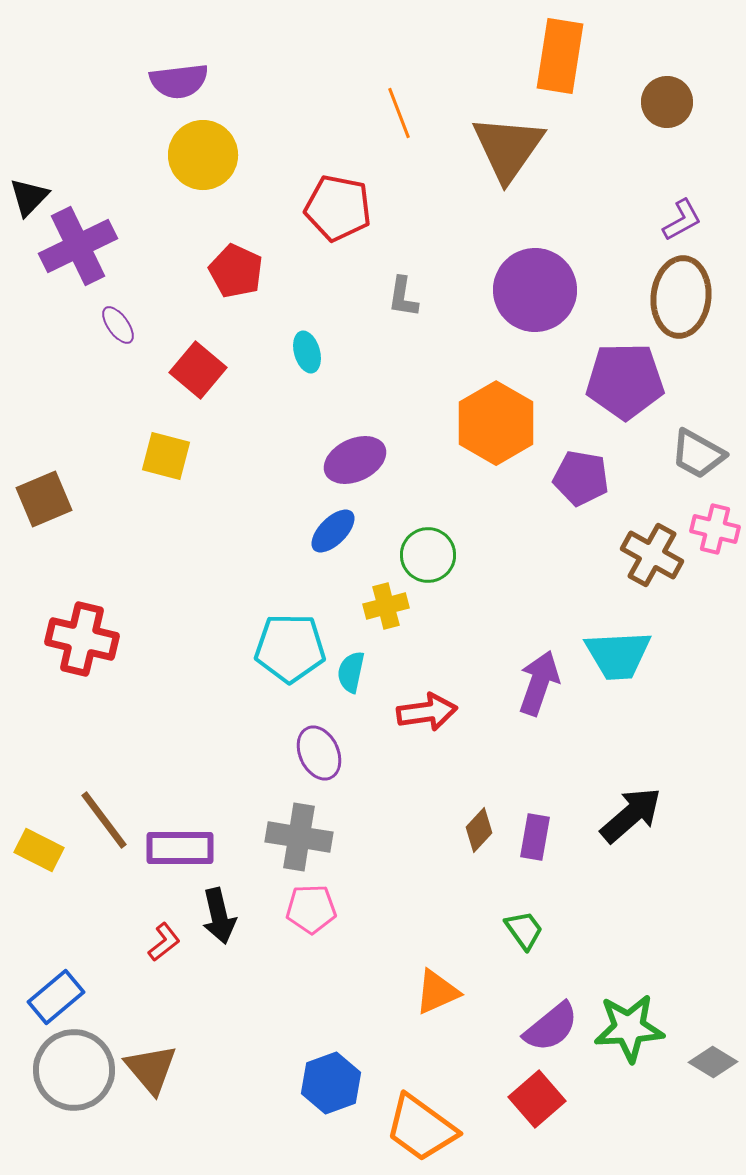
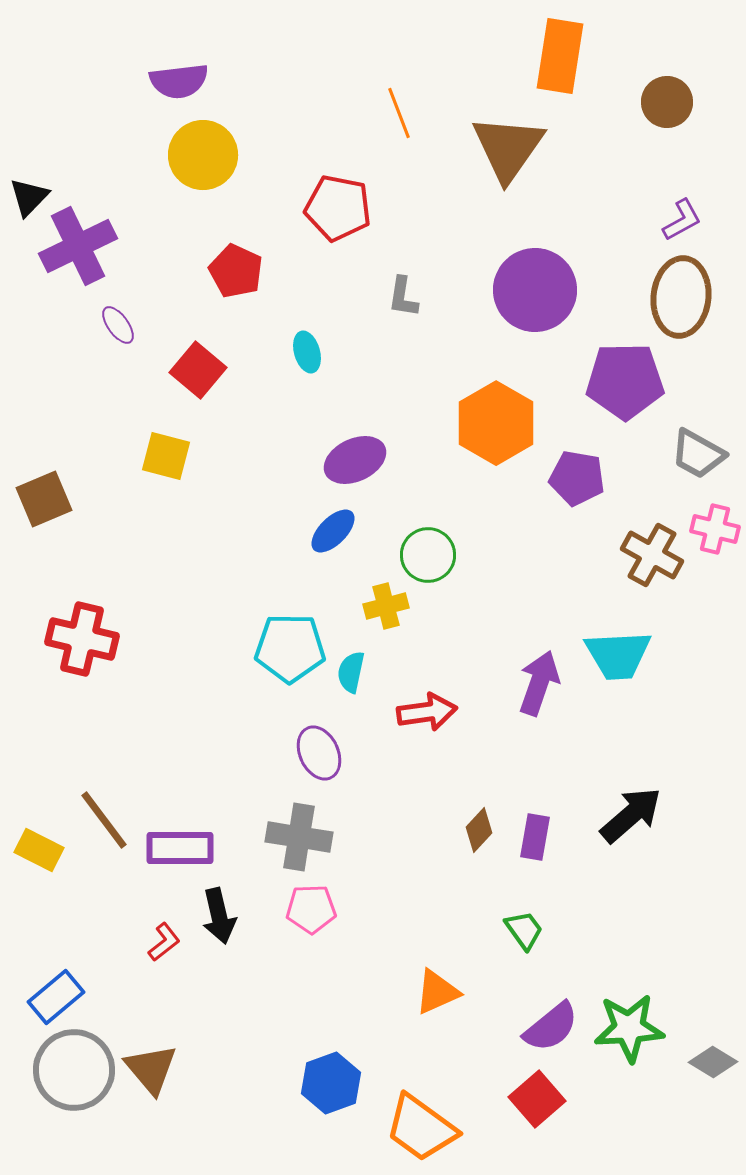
purple pentagon at (581, 478): moved 4 px left
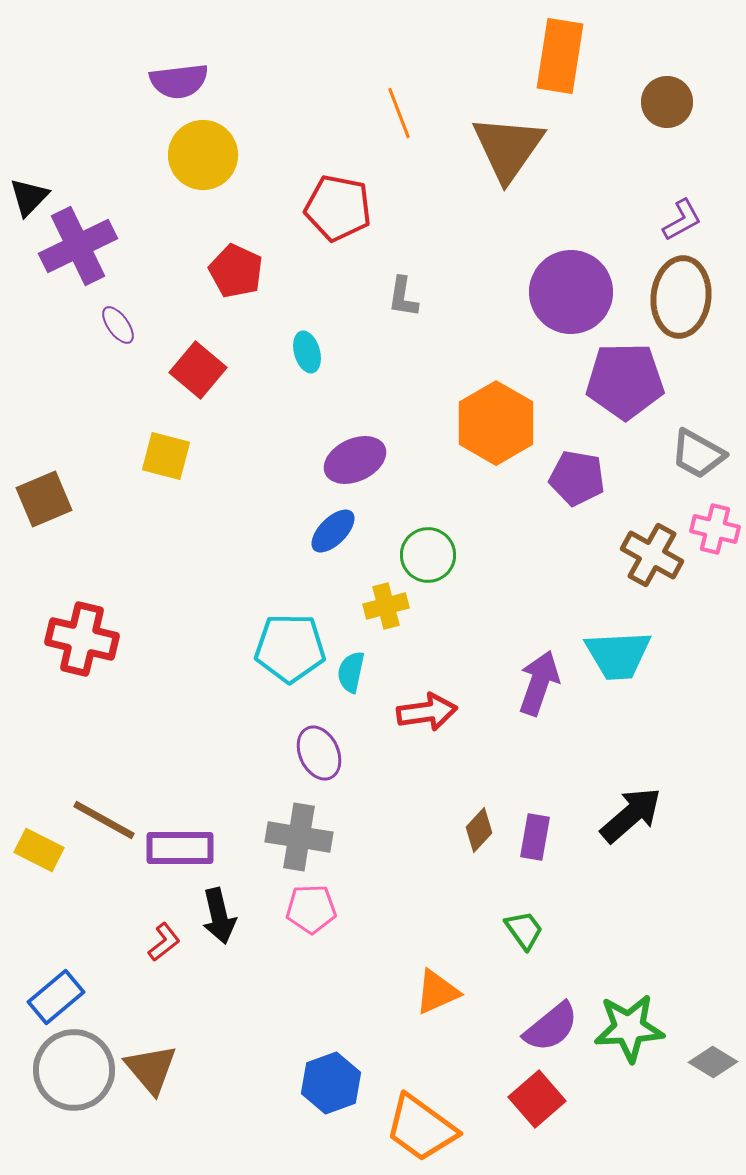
purple circle at (535, 290): moved 36 px right, 2 px down
brown line at (104, 820): rotated 24 degrees counterclockwise
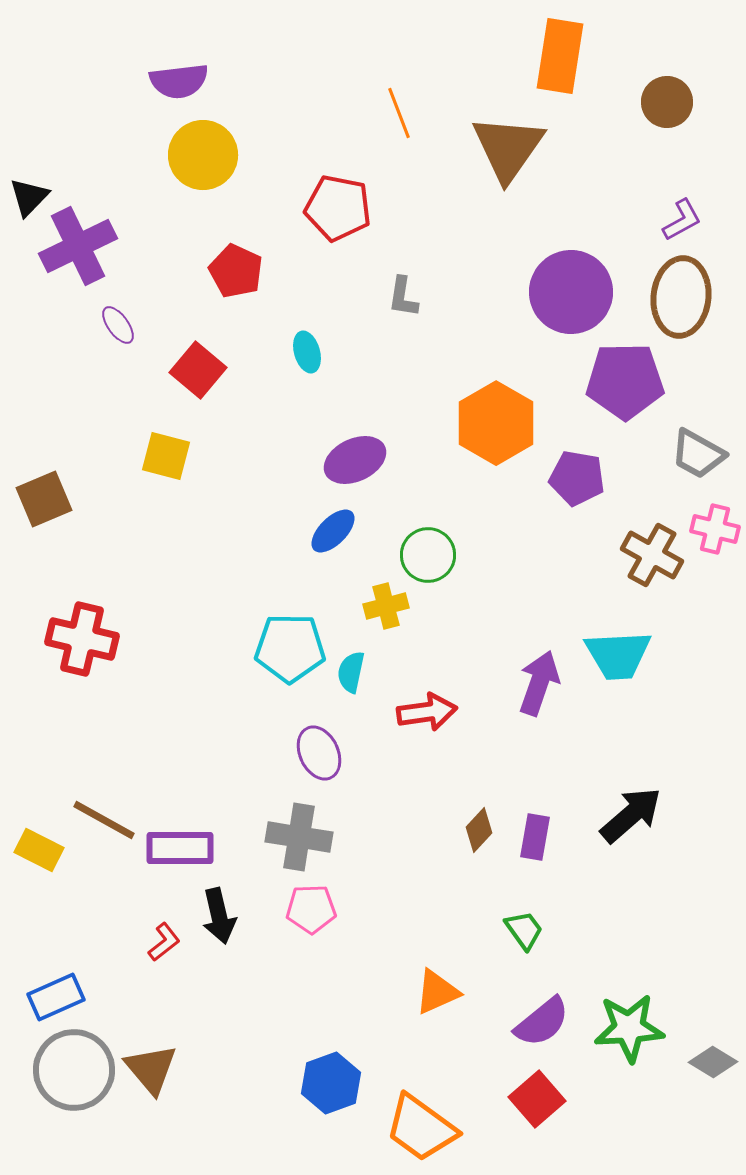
blue rectangle at (56, 997): rotated 16 degrees clockwise
purple semicircle at (551, 1027): moved 9 px left, 5 px up
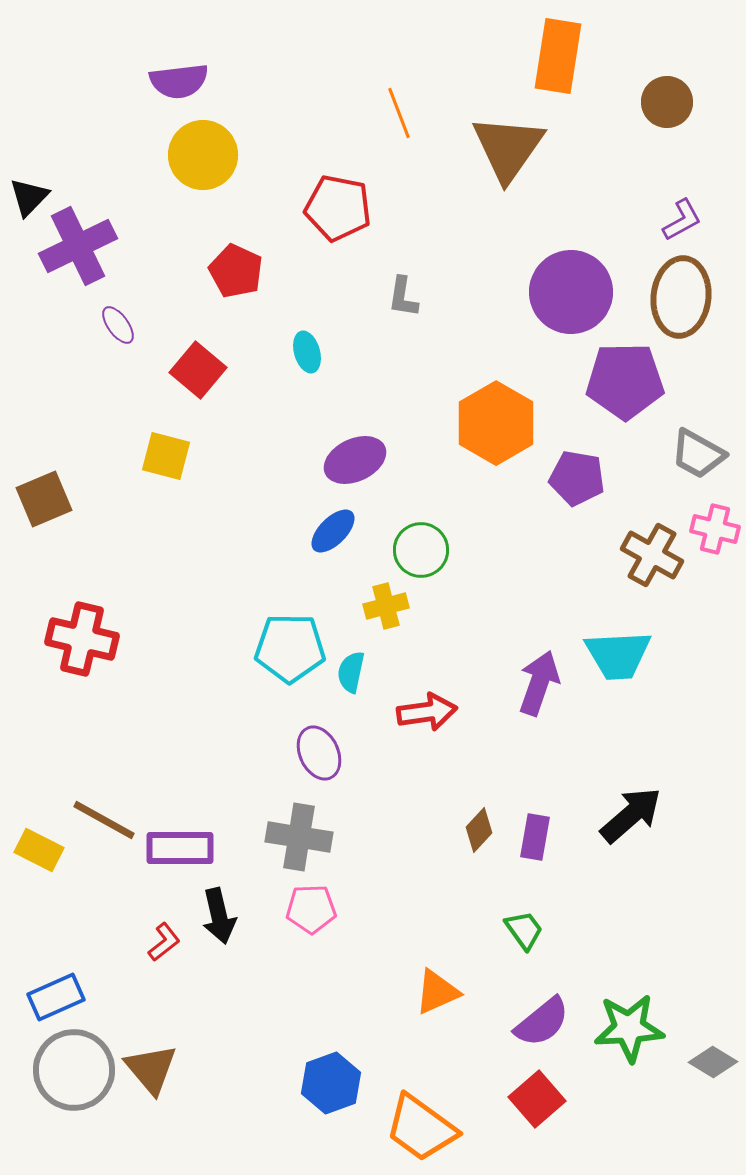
orange rectangle at (560, 56): moved 2 px left
green circle at (428, 555): moved 7 px left, 5 px up
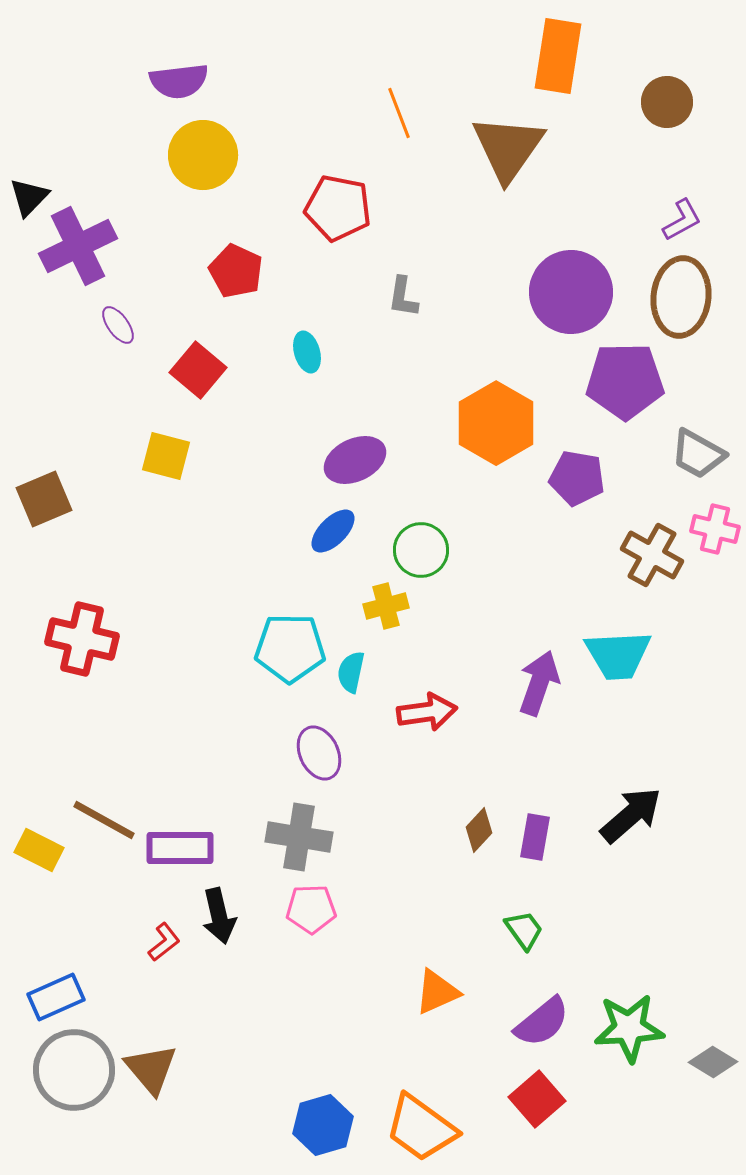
blue hexagon at (331, 1083): moved 8 px left, 42 px down; rotated 4 degrees clockwise
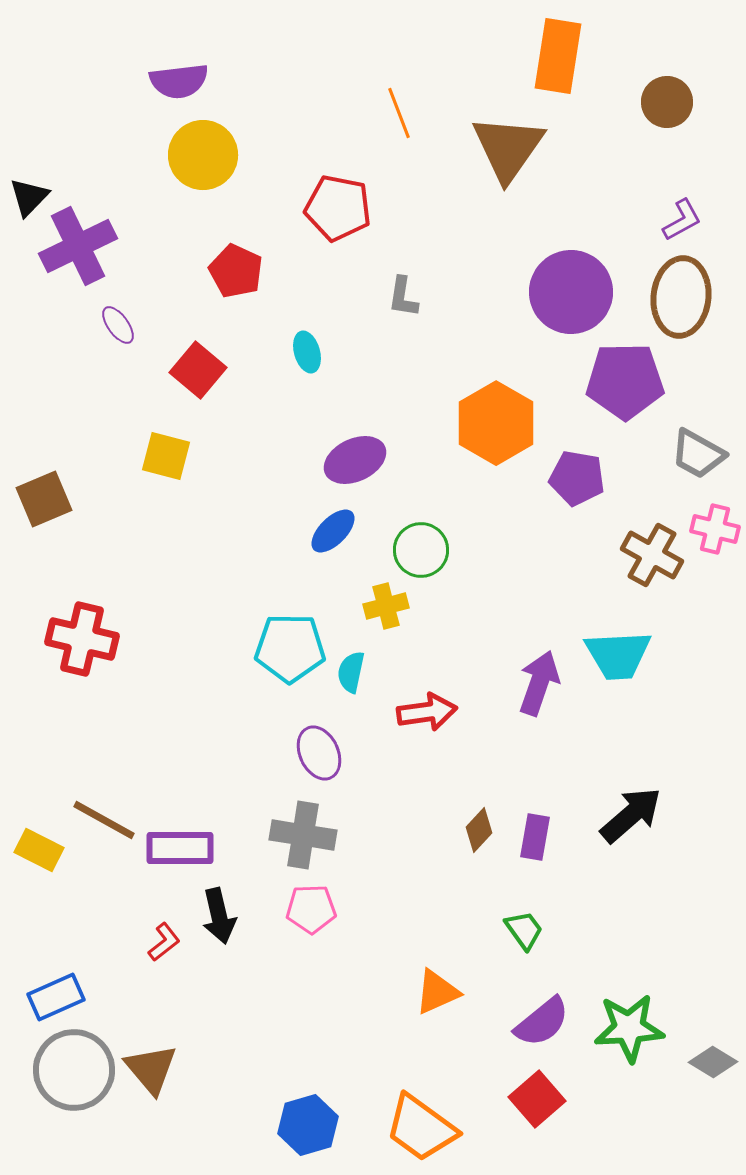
gray cross at (299, 837): moved 4 px right, 2 px up
blue hexagon at (323, 1125): moved 15 px left
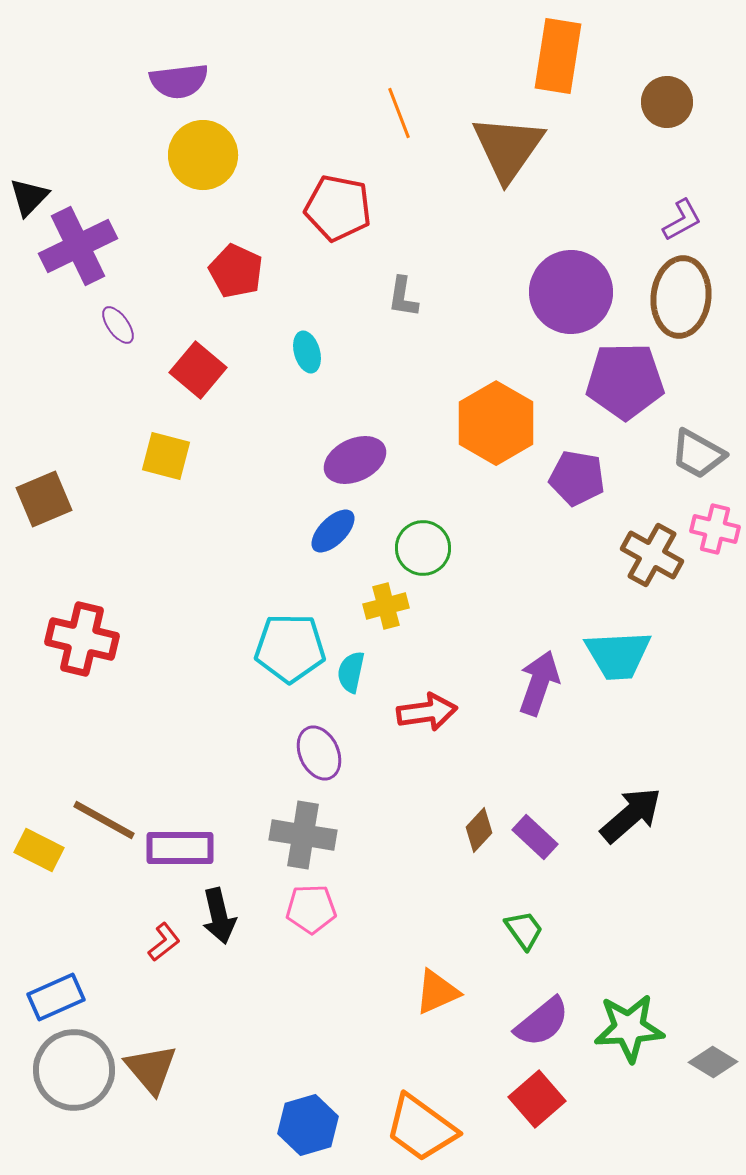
green circle at (421, 550): moved 2 px right, 2 px up
purple rectangle at (535, 837): rotated 57 degrees counterclockwise
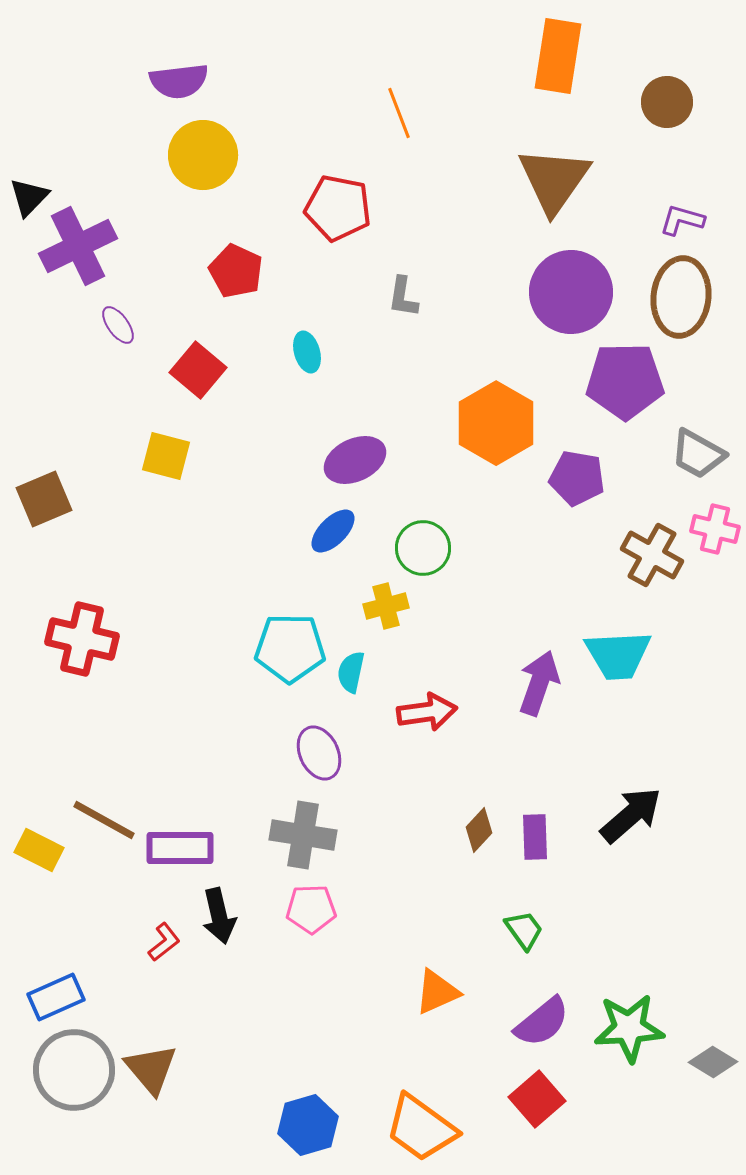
brown triangle at (508, 148): moved 46 px right, 32 px down
purple L-shape at (682, 220): rotated 135 degrees counterclockwise
purple rectangle at (535, 837): rotated 45 degrees clockwise
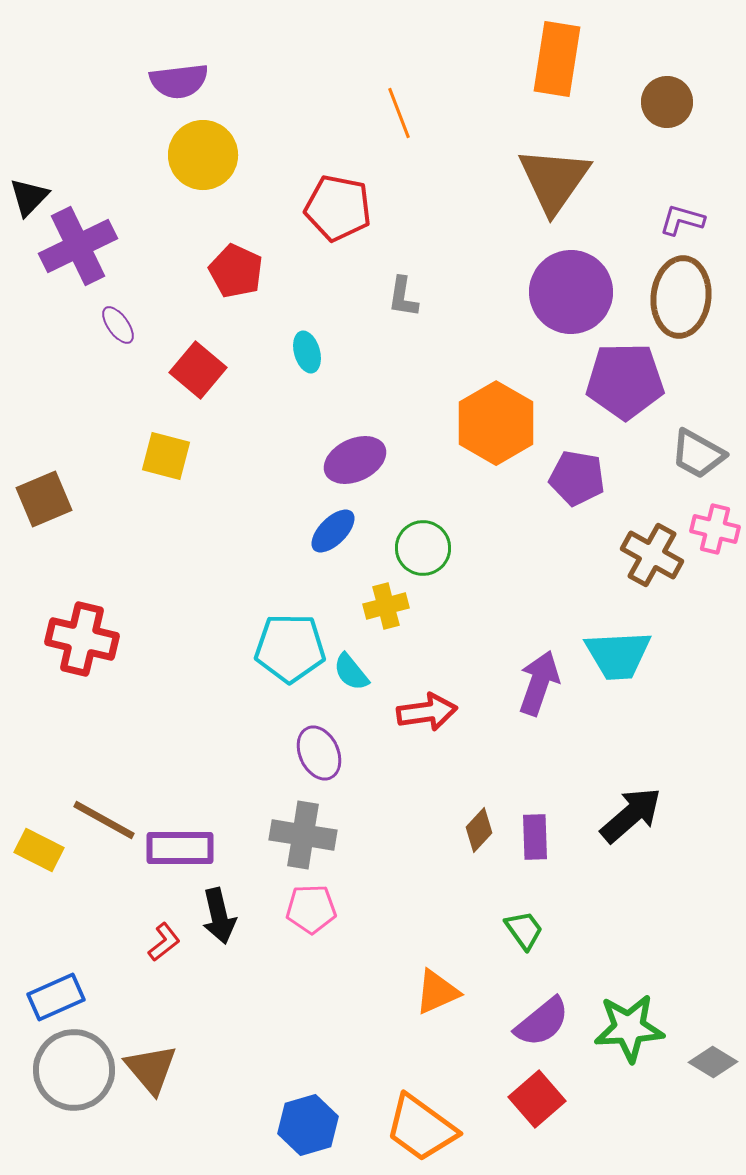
orange rectangle at (558, 56): moved 1 px left, 3 px down
cyan semicircle at (351, 672): rotated 51 degrees counterclockwise
